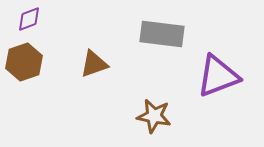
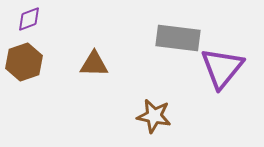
gray rectangle: moved 16 px right, 4 px down
brown triangle: rotated 20 degrees clockwise
purple triangle: moved 4 px right, 8 px up; rotated 30 degrees counterclockwise
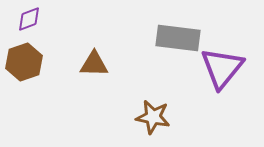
brown star: moved 1 px left, 1 px down
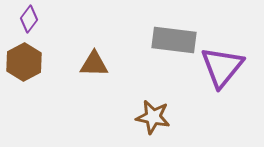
purple diamond: rotated 32 degrees counterclockwise
gray rectangle: moved 4 px left, 2 px down
brown hexagon: rotated 9 degrees counterclockwise
purple triangle: moved 1 px up
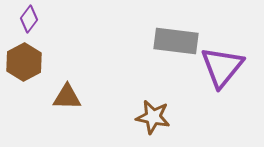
gray rectangle: moved 2 px right, 1 px down
brown triangle: moved 27 px left, 33 px down
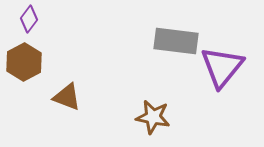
brown triangle: rotated 20 degrees clockwise
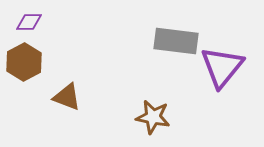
purple diamond: moved 3 px down; rotated 52 degrees clockwise
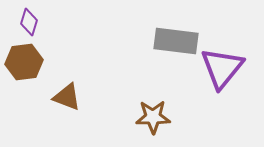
purple diamond: rotated 72 degrees counterclockwise
brown hexagon: rotated 21 degrees clockwise
purple triangle: moved 1 px down
brown star: rotated 12 degrees counterclockwise
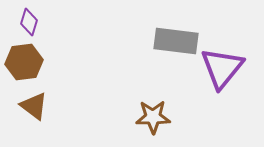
brown triangle: moved 33 px left, 9 px down; rotated 16 degrees clockwise
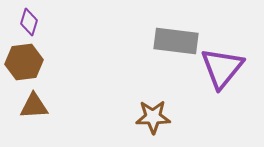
brown triangle: rotated 40 degrees counterclockwise
